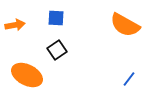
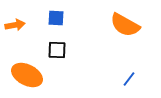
black square: rotated 36 degrees clockwise
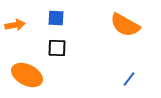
black square: moved 2 px up
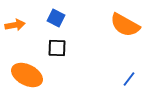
blue square: rotated 24 degrees clockwise
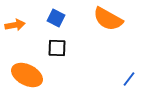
orange semicircle: moved 17 px left, 6 px up
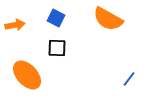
orange ellipse: rotated 20 degrees clockwise
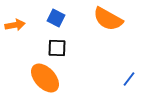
orange ellipse: moved 18 px right, 3 px down
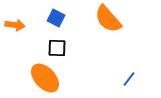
orange semicircle: rotated 20 degrees clockwise
orange arrow: rotated 18 degrees clockwise
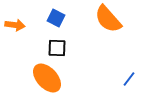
orange ellipse: moved 2 px right
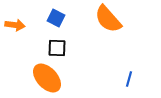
blue line: rotated 21 degrees counterclockwise
